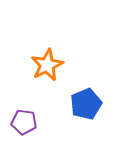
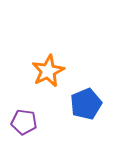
orange star: moved 1 px right, 6 px down
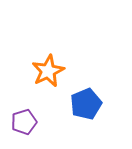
purple pentagon: rotated 25 degrees counterclockwise
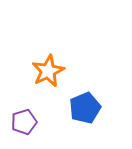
blue pentagon: moved 1 px left, 4 px down
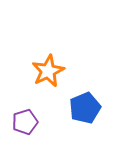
purple pentagon: moved 1 px right
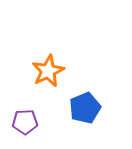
purple pentagon: rotated 15 degrees clockwise
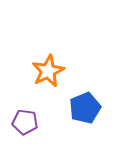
purple pentagon: rotated 10 degrees clockwise
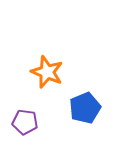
orange star: moved 1 px left, 1 px down; rotated 24 degrees counterclockwise
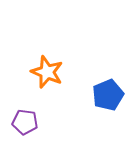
blue pentagon: moved 23 px right, 13 px up
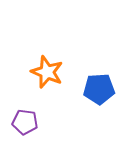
blue pentagon: moved 9 px left, 6 px up; rotated 20 degrees clockwise
